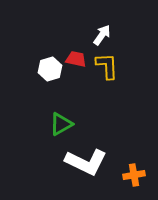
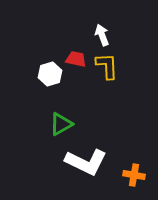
white arrow: rotated 55 degrees counterclockwise
white hexagon: moved 5 px down
orange cross: rotated 20 degrees clockwise
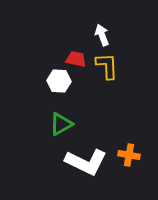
white hexagon: moved 9 px right, 7 px down; rotated 20 degrees clockwise
orange cross: moved 5 px left, 20 px up
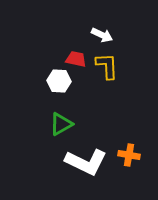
white arrow: rotated 135 degrees clockwise
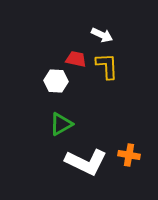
white hexagon: moved 3 px left
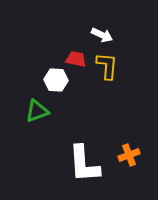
yellow L-shape: rotated 8 degrees clockwise
white hexagon: moved 1 px up
green triangle: moved 24 px left, 13 px up; rotated 10 degrees clockwise
orange cross: rotated 30 degrees counterclockwise
white L-shape: moved 2 px left, 2 px down; rotated 60 degrees clockwise
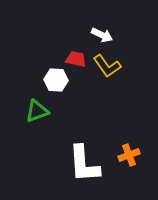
yellow L-shape: rotated 140 degrees clockwise
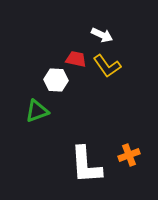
white L-shape: moved 2 px right, 1 px down
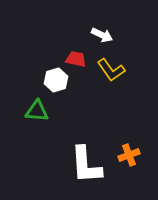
yellow L-shape: moved 4 px right, 4 px down
white hexagon: rotated 20 degrees counterclockwise
green triangle: rotated 25 degrees clockwise
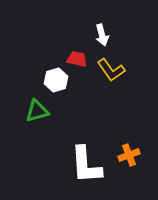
white arrow: rotated 50 degrees clockwise
red trapezoid: moved 1 px right
green triangle: rotated 20 degrees counterclockwise
